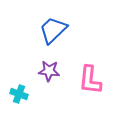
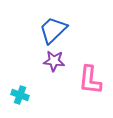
purple star: moved 5 px right, 10 px up
cyan cross: moved 1 px right, 1 px down
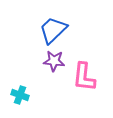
pink L-shape: moved 6 px left, 3 px up
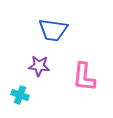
blue trapezoid: rotated 128 degrees counterclockwise
purple star: moved 15 px left, 5 px down
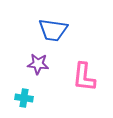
purple star: moved 1 px left, 2 px up
cyan cross: moved 4 px right, 3 px down; rotated 12 degrees counterclockwise
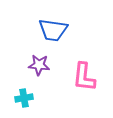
purple star: moved 1 px right, 1 px down
cyan cross: rotated 18 degrees counterclockwise
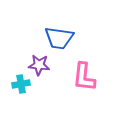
blue trapezoid: moved 6 px right, 8 px down
cyan cross: moved 3 px left, 14 px up
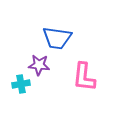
blue trapezoid: moved 2 px left
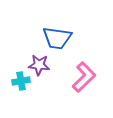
pink L-shape: rotated 140 degrees counterclockwise
cyan cross: moved 3 px up
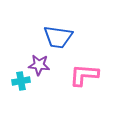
blue trapezoid: moved 1 px right, 1 px up
pink L-shape: moved 2 px up; rotated 132 degrees counterclockwise
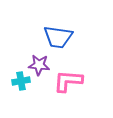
pink L-shape: moved 16 px left, 6 px down
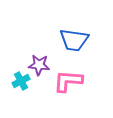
blue trapezoid: moved 16 px right, 3 px down
cyan cross: rotated 18 degrees counterclockwise
